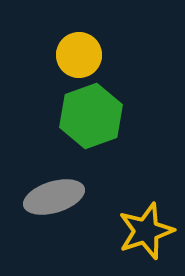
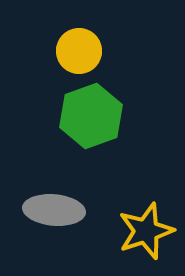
yellow circle: moved 4 px up
gray ellipse: moved 13 px down; rotated 22 degrees clockwise
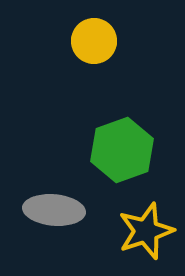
yellow circle: moved 15 px right, 10 px up
green hexagon: moved 31 px right, 34 px down
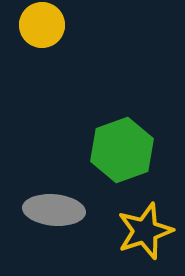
yellow circle: moved 52 px left, 16 px up
yellow star: moved 1 px left
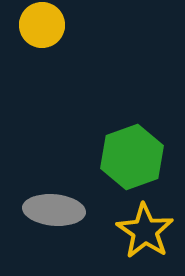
green hexagon: moved 10 px right, 7 px down
yellow star: rotated 20 degrees counterclockwise
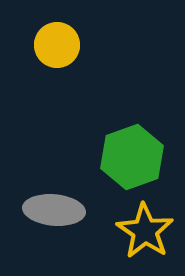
yellow circle: moved 15 px right, 20 px down
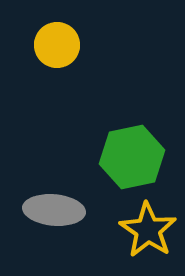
green hexagon: rotated 8 degrees clockwise
yellow star: moved 3 px right, 1 px up
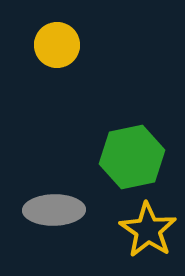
gray ellipse: rotated 6 degrees counterclockwise
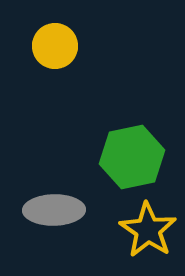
yellow circle: moved 2 px left, 1 px down
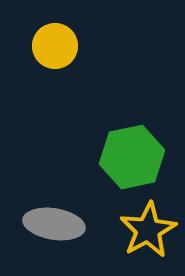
gray ellipse: moved 14 px down; rotated 10 degrees clockwise
yellow star: rotated 10 degrees clockwise
